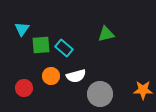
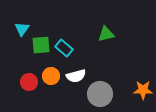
red circle: moved 5 px right, 6 px up
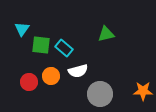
green square: rotated 12 degrees clockwise
white semicircle: moved 2 px right, 5 px up
orange star: moved 1 px down
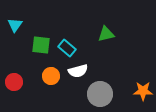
cyan triangle: moved 7 px left, 4 px up
cyan rectangle: moved 3 px right
red circle: moved 15 px left
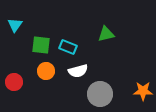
cyan rectangle: moved 1 px right, 1 px up; rotated 18 degrees counterclockwise
orange circle: moved 5 px left, 5 px up
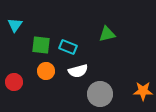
green triangle: moved 1 px right
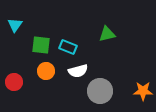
gray circle: moved 3 px up
